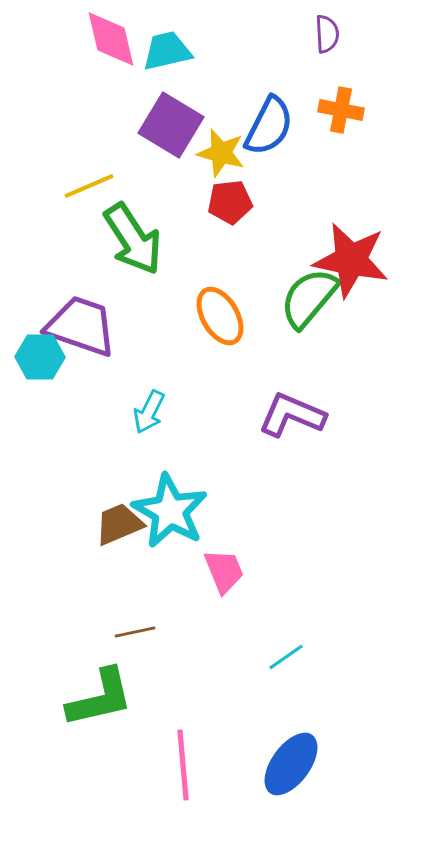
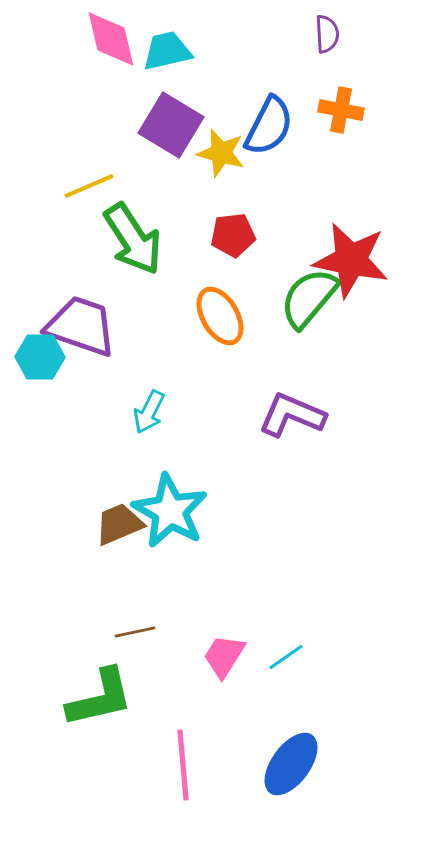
red pentagon: moved 3 px right, 33 px down
pink trapezoid: moved 85 px down; rotated 126 degrees counterclockwise
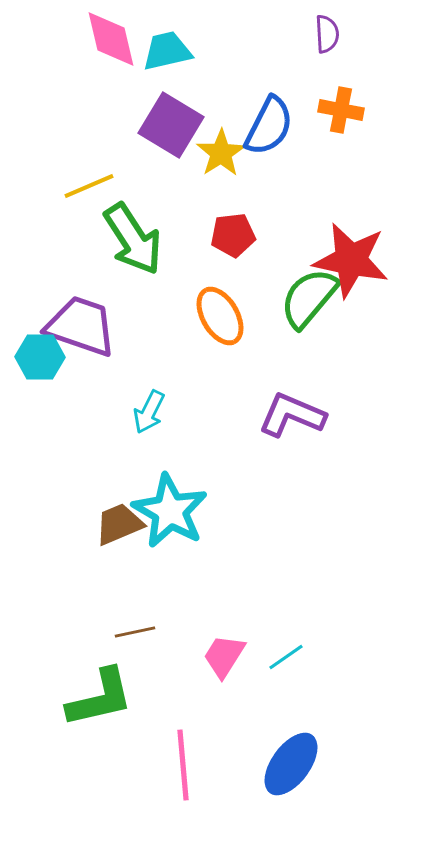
yellow star: rotated 24 degrees clockwise
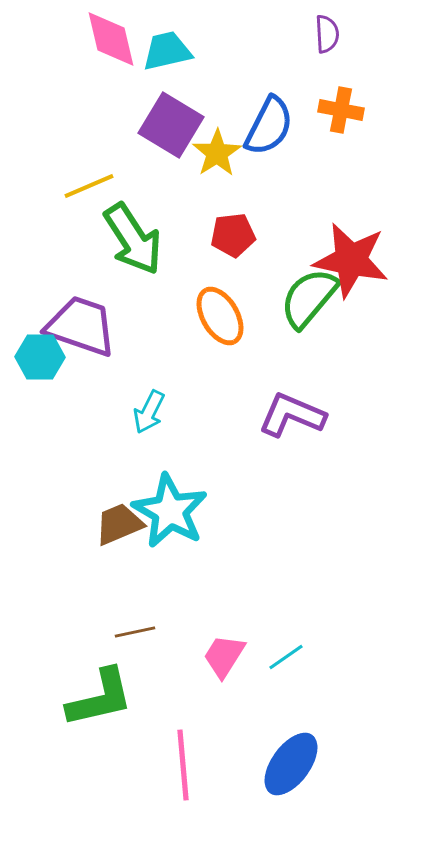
yellow star: moved 4 px left
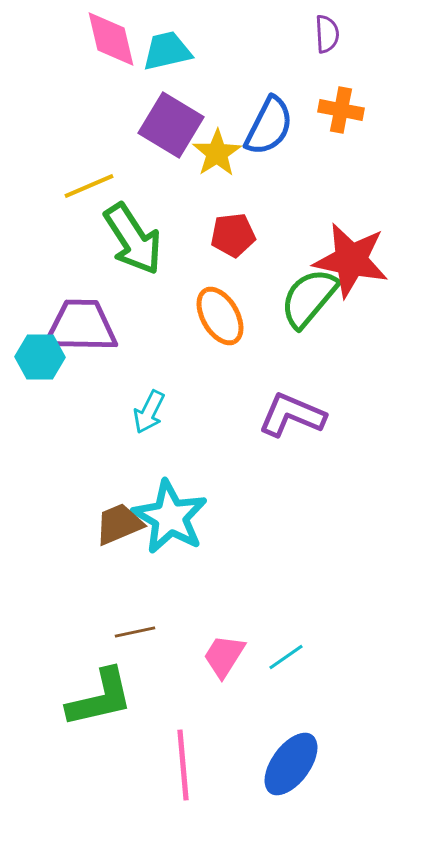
purple trapezoid: rotated 18 degrees counterclockwise
cyan star: moved 6 px down
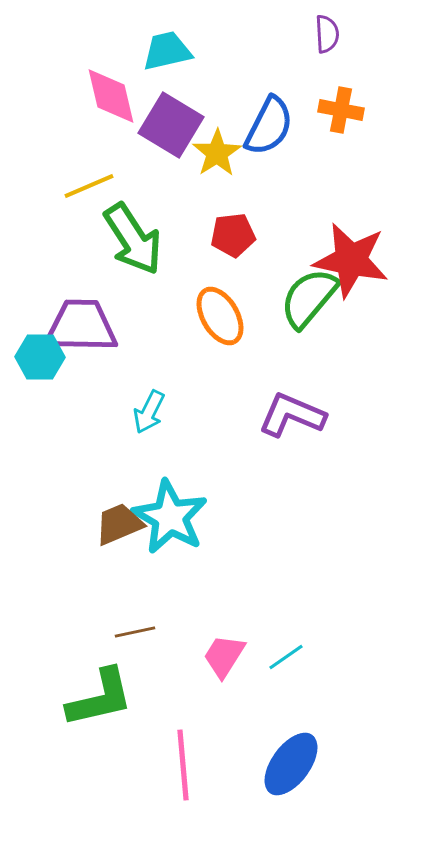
pink diamond: moved 57 px down
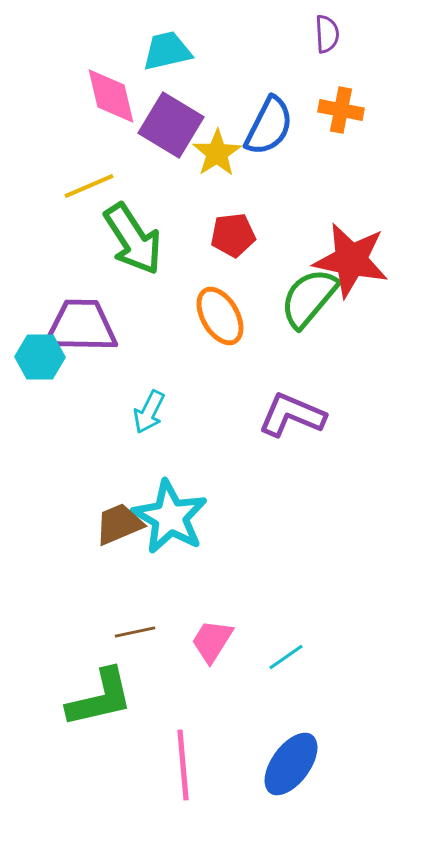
pink trapezoid: moved 12 px left, 15 px up
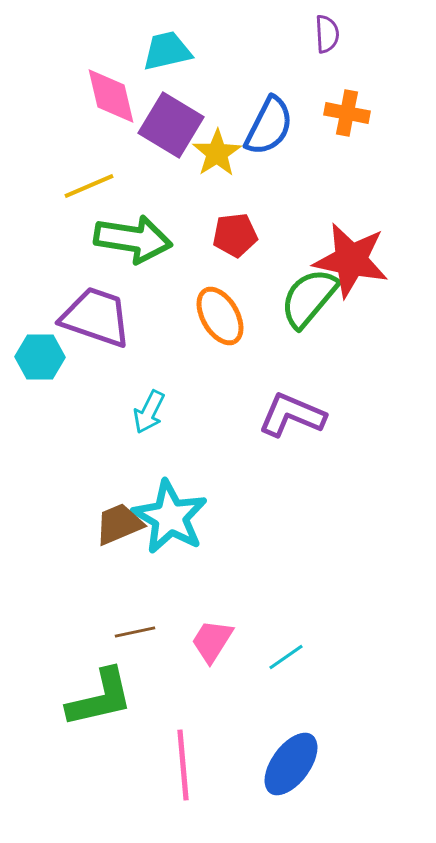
orange cross: moved 6 px right, 3 px down
red pentagon: moved 2 px right
green arrow: rotated 48 degrees counterclockwise
purple trapezoid: moved 15 px right, 9 px up; rotated 18 degrees clockwise
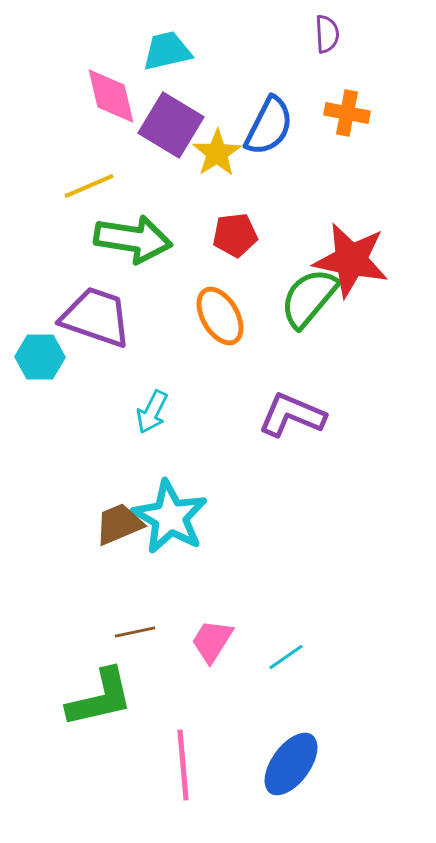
cyan arrow: moved 3 px right
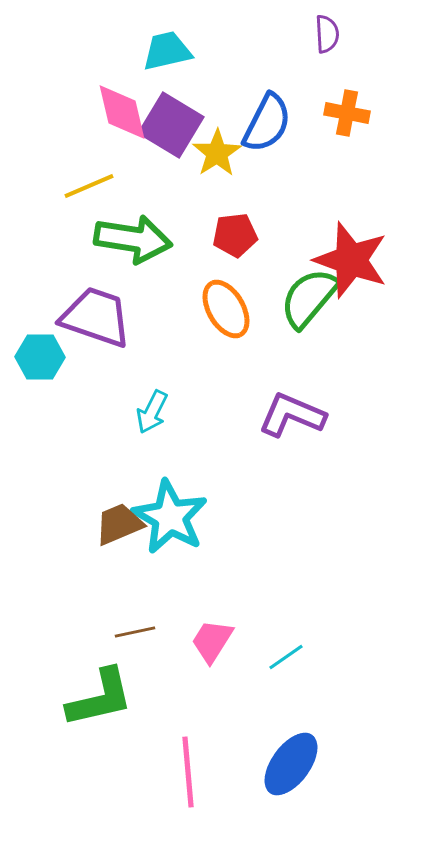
pink diamond: moved 11 px right, 16 px down
blue semicircle: moved 2 px left, 3 px up
red star: rotated 8 degrees clockwise
orange ellipse: moved 6 px right, 7 px up
pink line: moved 5 px right, 7 px down
